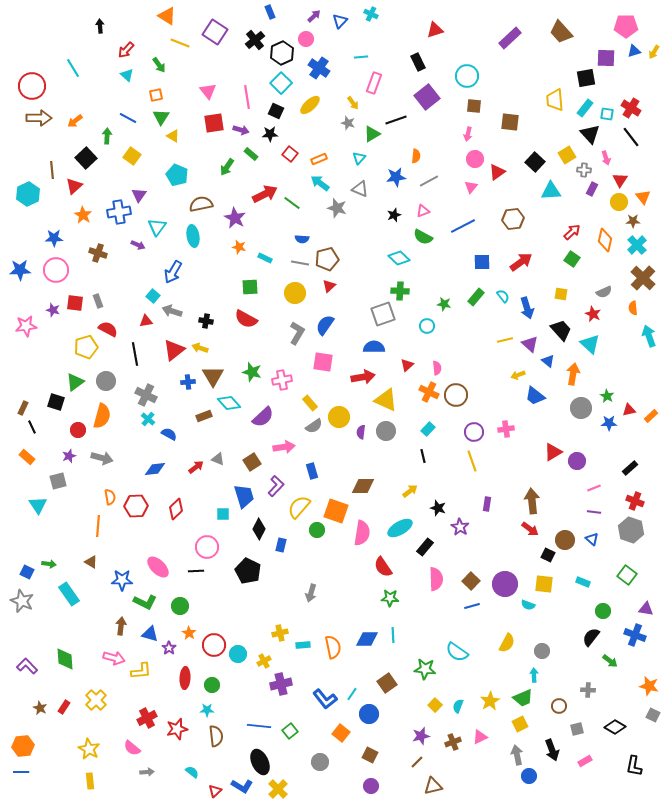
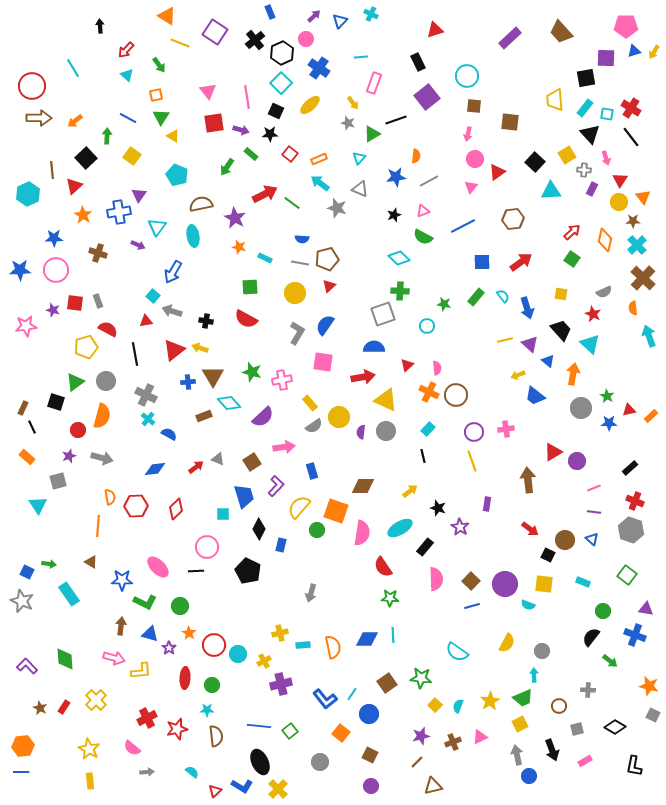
brown arrow at (532, 501): moved 4 px left, 21 px up
green star at (425, 669): moved 4 px left, 9 px down
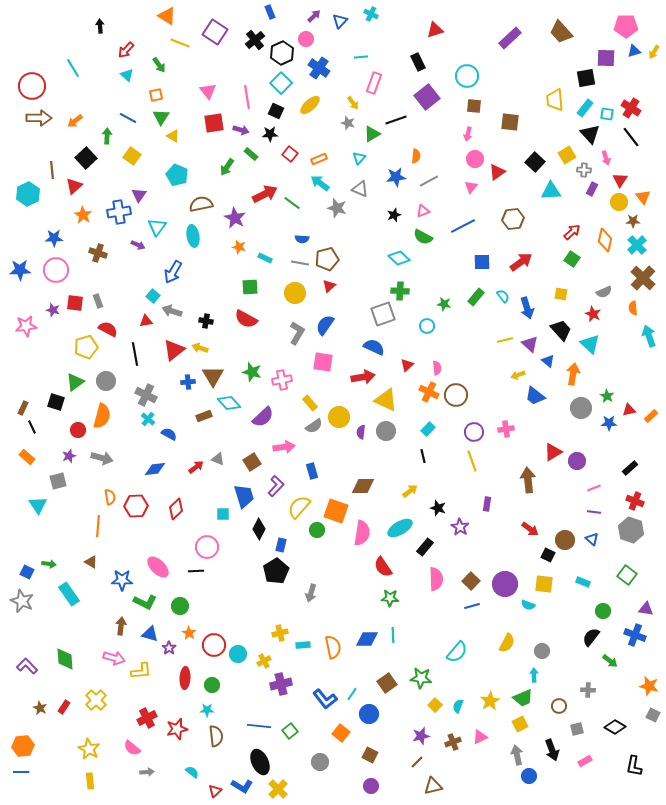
blue semicircle at (374, 347): rotated 25 degrees clockwise
black pentagon at (248, 571): moved 28 px right; rotated 15 degrees clockwise
cyan semicircle at (457, 652): rotated 85 degrees counterclockwise
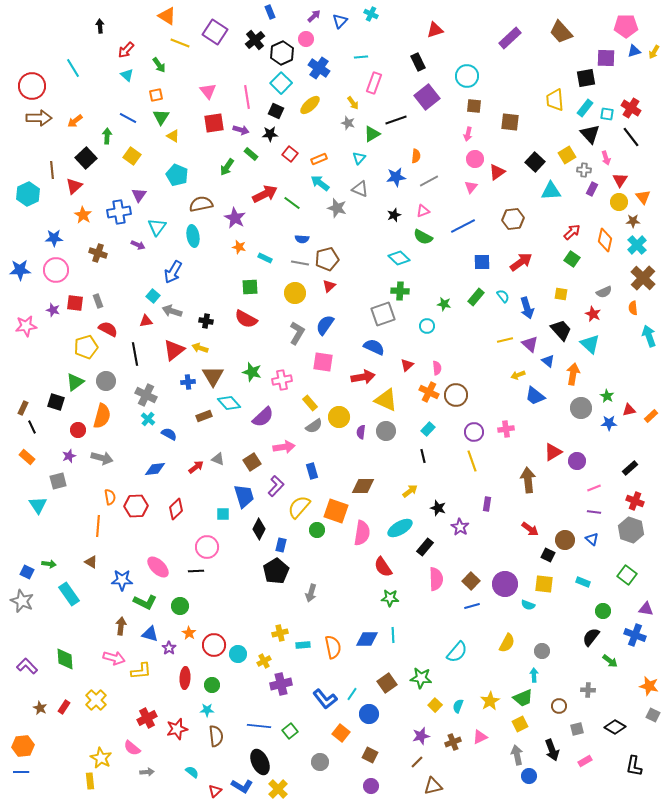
yellow star at (89, 749): moved 12 px right, 9 px down
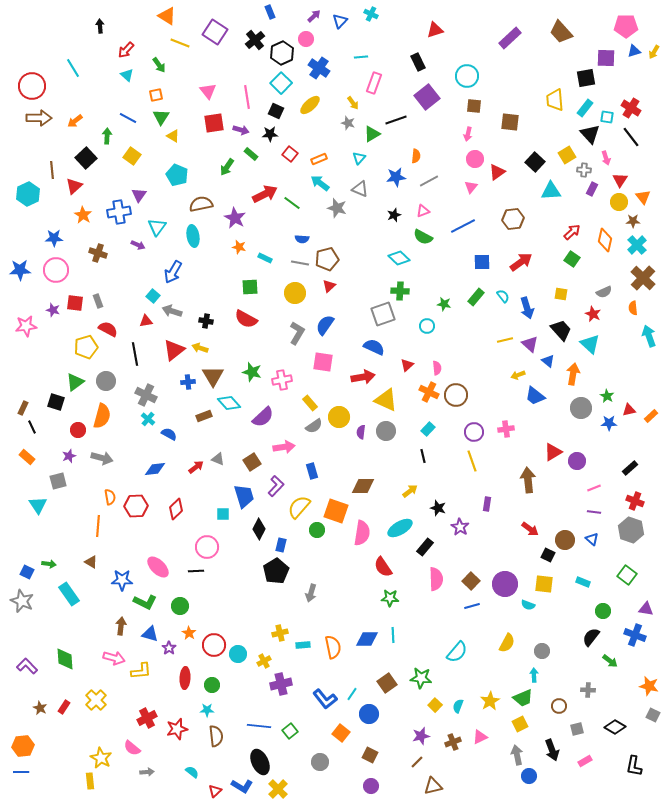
cyan square at (607, 114): moved 3 px down
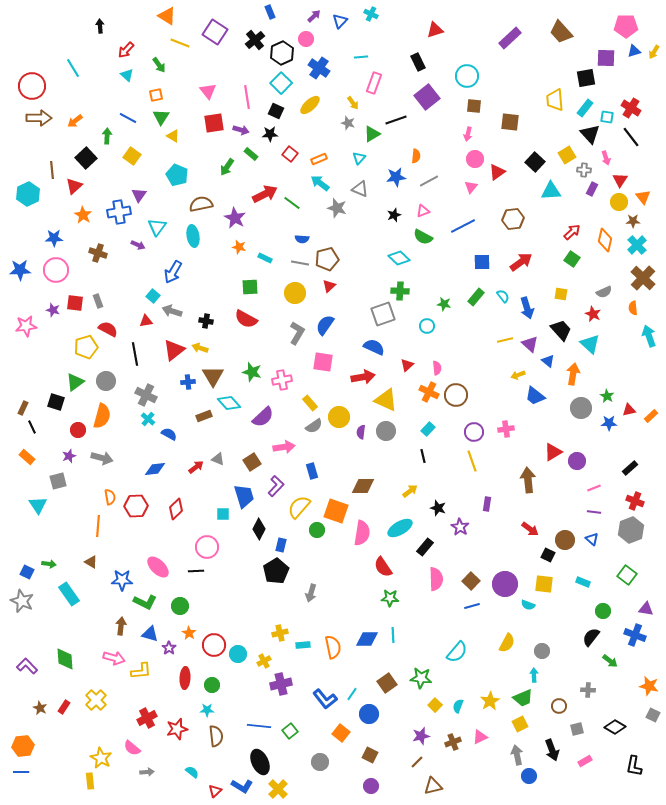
gray hexagon at (631, 530): rotated 20 degrees clockwise
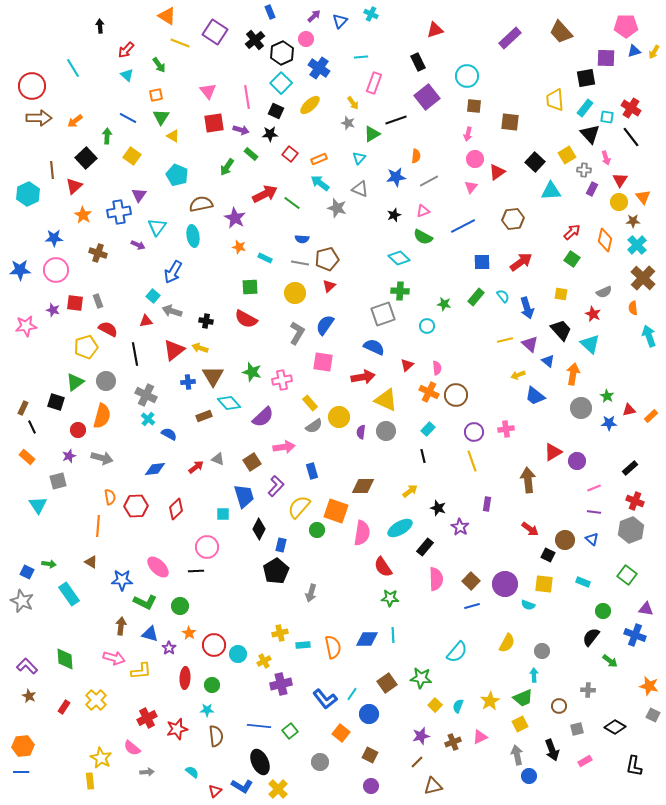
brown star at (40, 708): moved 11 px left, 12 px up
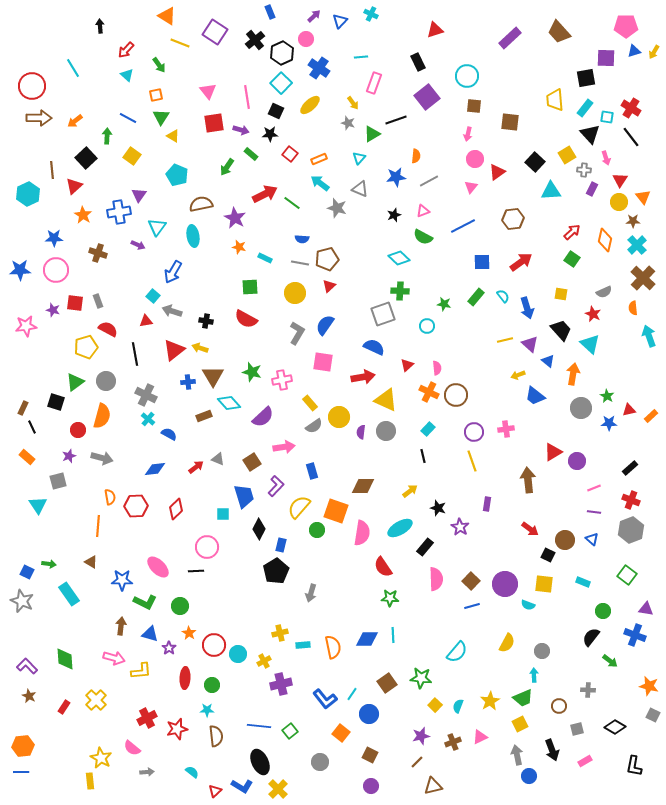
brown trapezoid at (561, 32): moved 2 px left
red cross at (635, 501): moved 4 px left, 1 px up
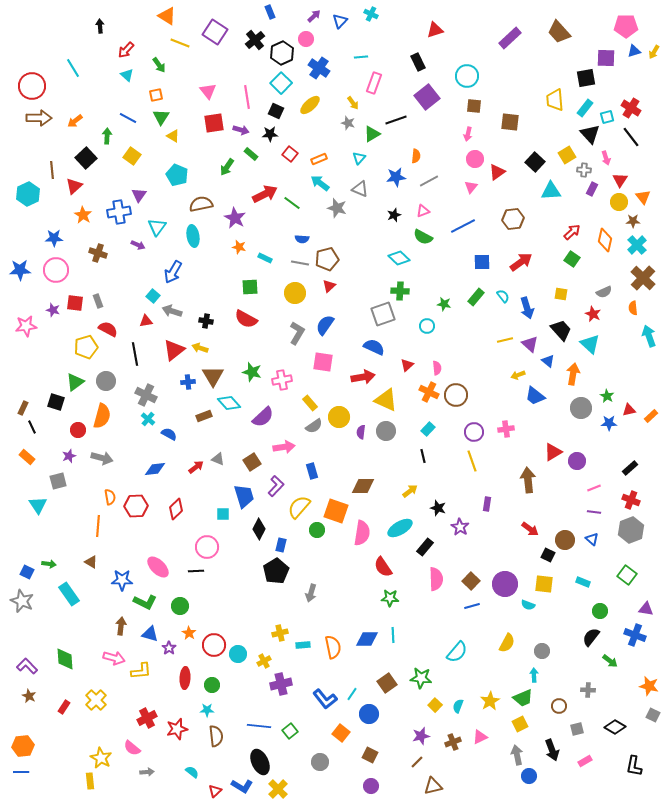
cyan square at (607, 117): rotated 24 degrees counterclockwise
green circle at (603, 611): moved 3 px left
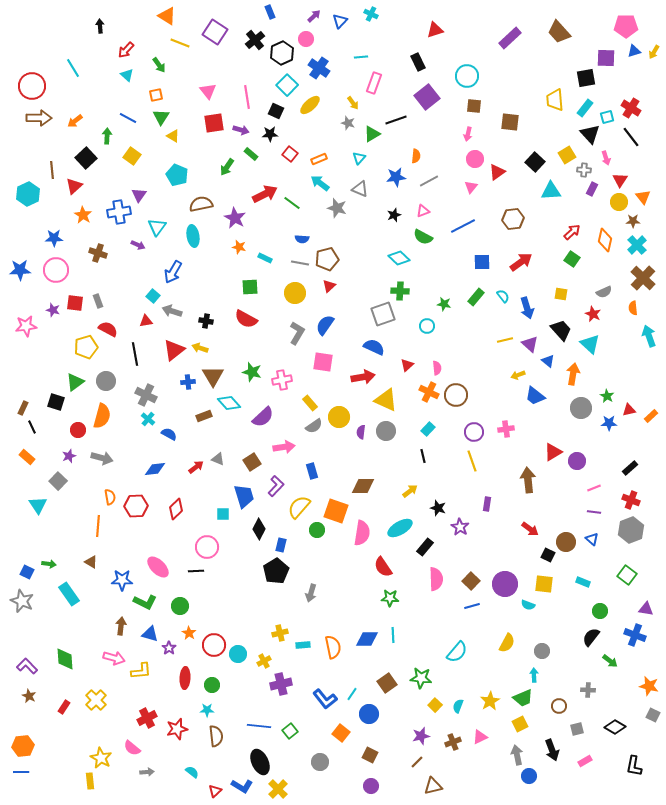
cyan square at (281, 83): moved 6 px right, 2 px down
gray square at (58, 481): rotated 30 degrees counterclockwise
brown circle at (565, 540): moved 1 px right, 2 px down
